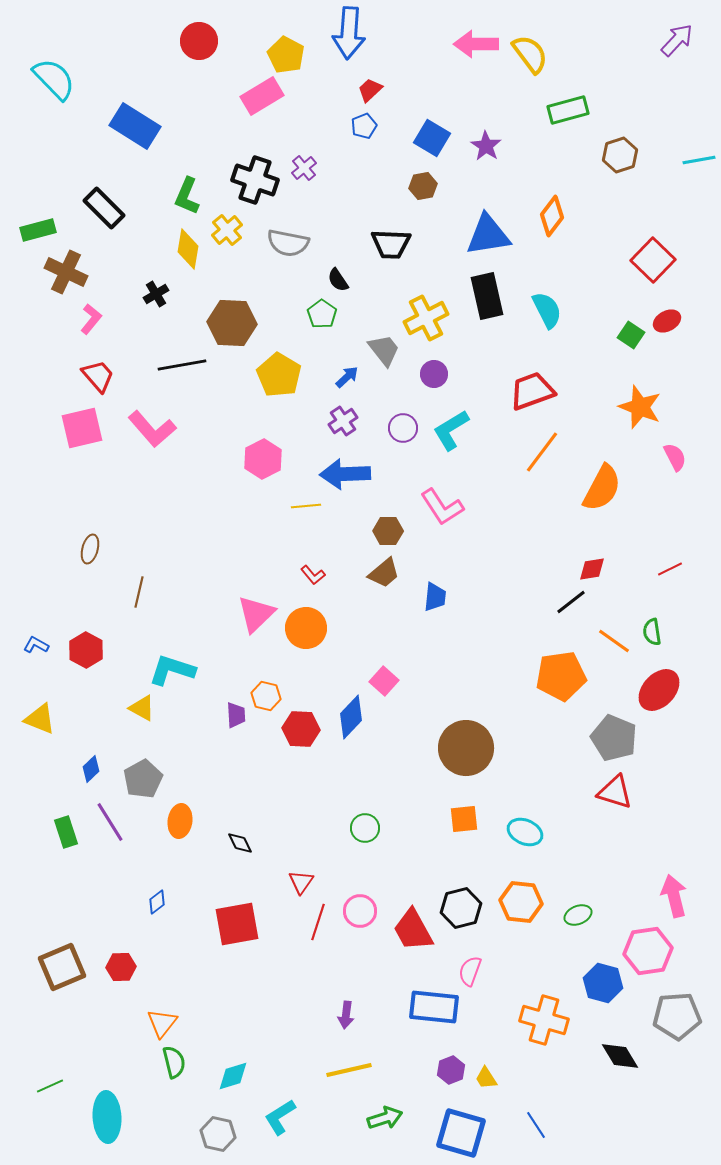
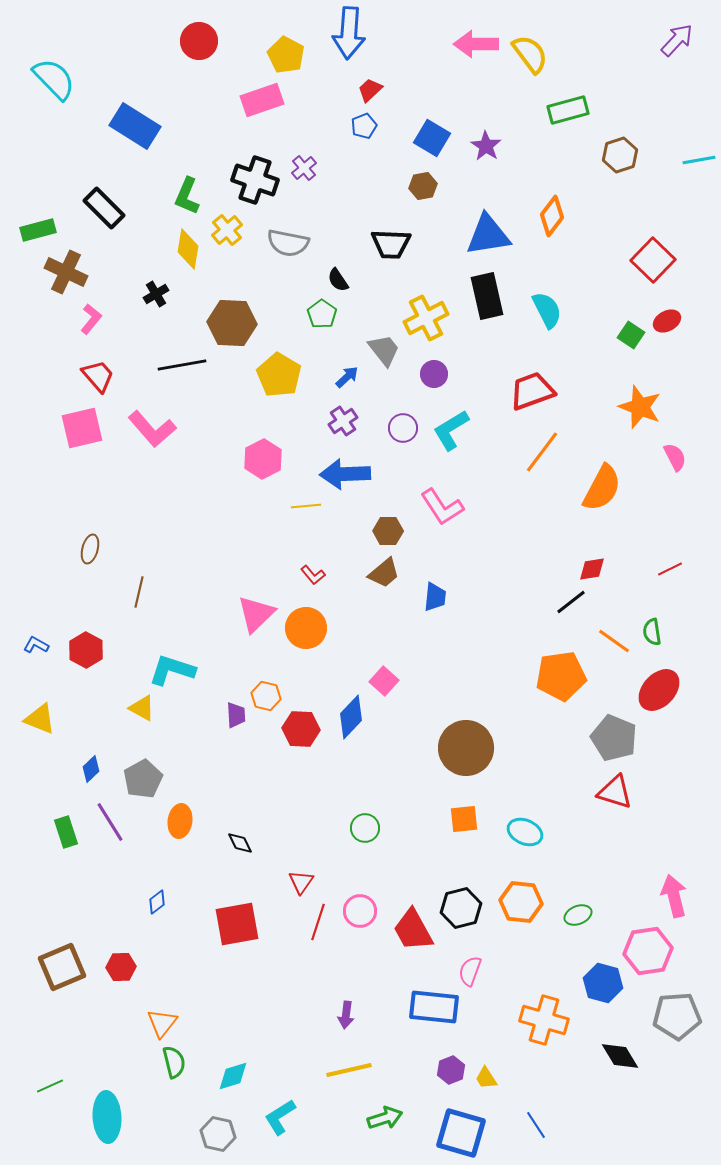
pink rectangle at (262, 96): moved 4 px down; rotated 12 degrees clockwise
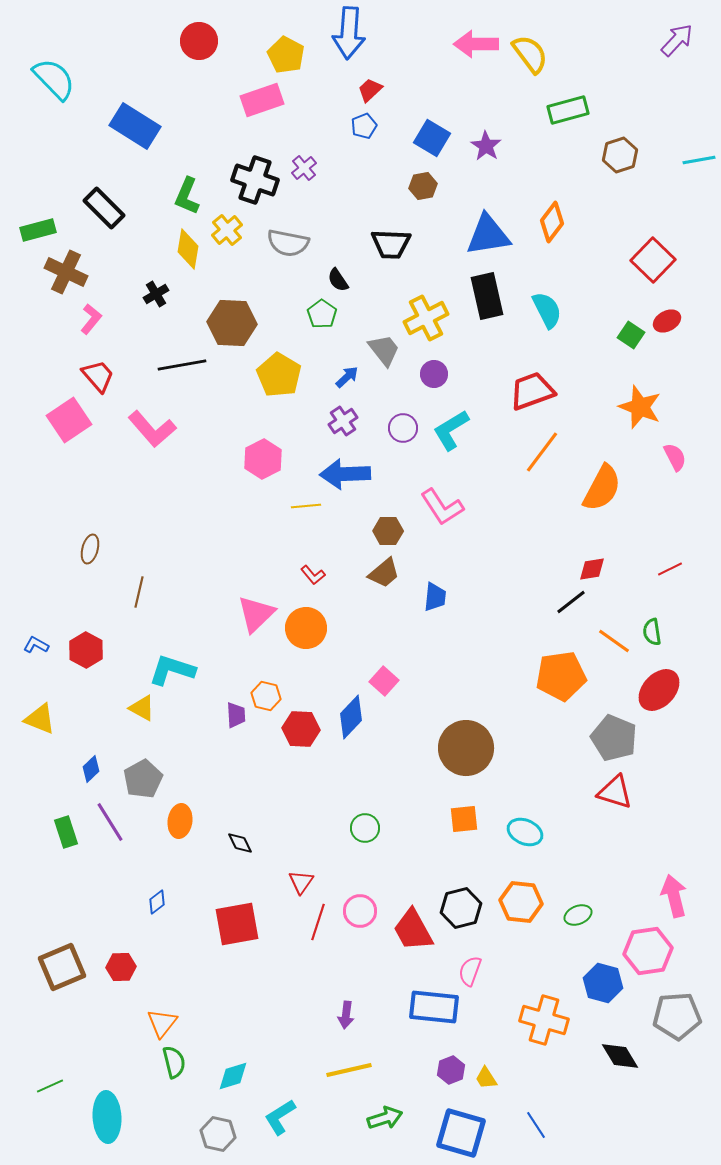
orange diamond at (552, 216): moved 6 px down
pink square at (82, 428): moved 13 px left, 8 px up; rotated 21 degrees counterclockwise
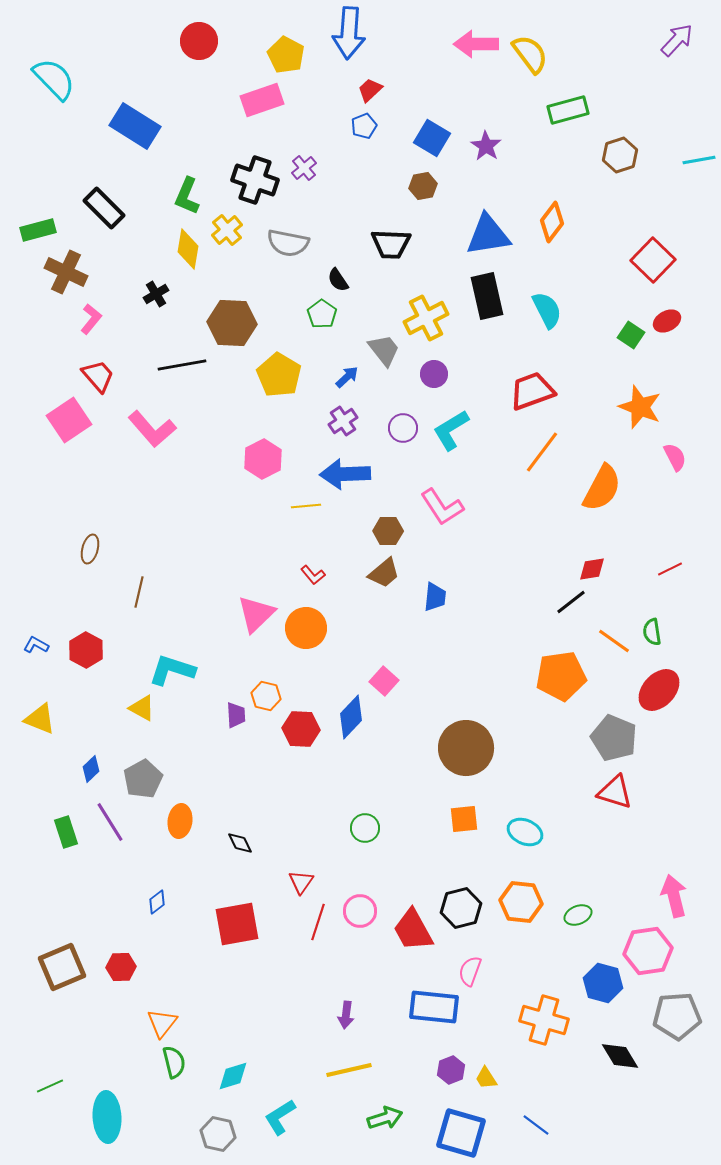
blue line at (536, 1125): rotated 20 degrees counterclockwise
